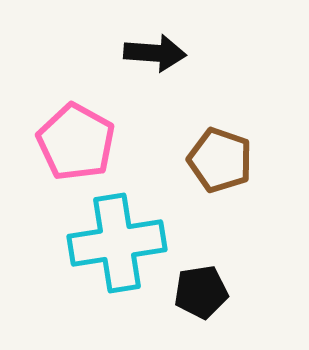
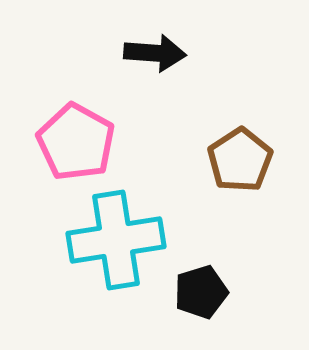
brown pentagon: moved 20 px right; rotated 20 degrees clockwise
cyan cross: moved 1 px left, 3 px up
black pentagon: rotated 8 degrees counterclockwise
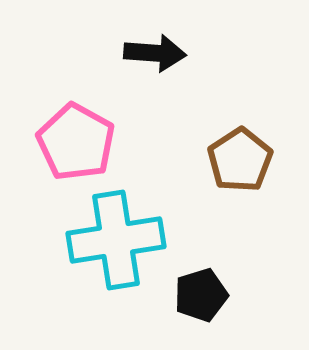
black pentagon: moved 3 px down
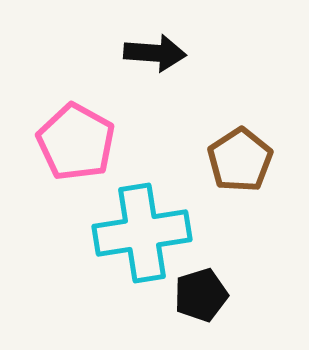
cyan cross: moved 26 px right, 7 px up
